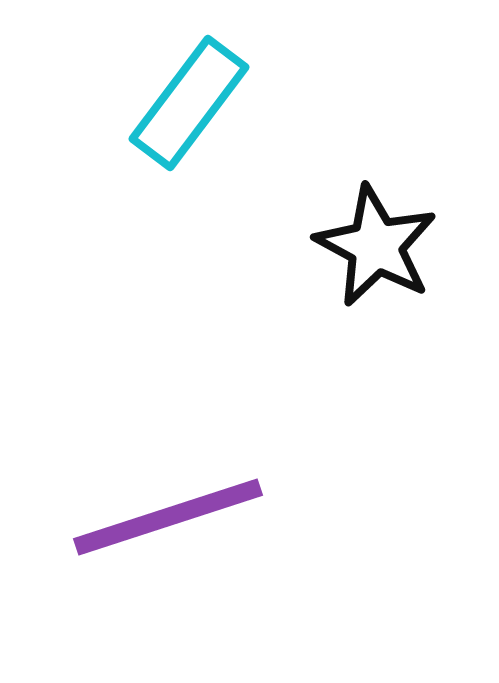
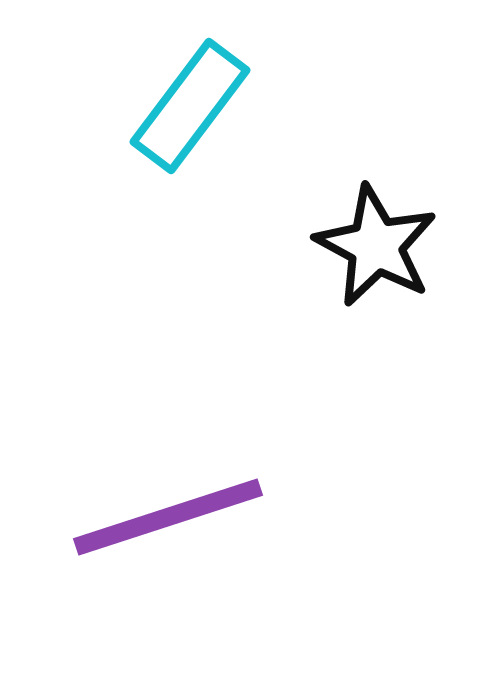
cyan rectangle: moved 1 px right, 3 px down
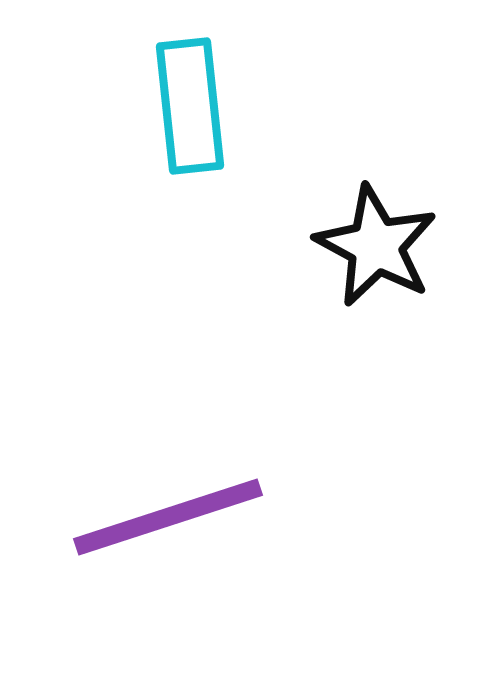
cyan rectangle: rotated 43 degrees counterclockwise
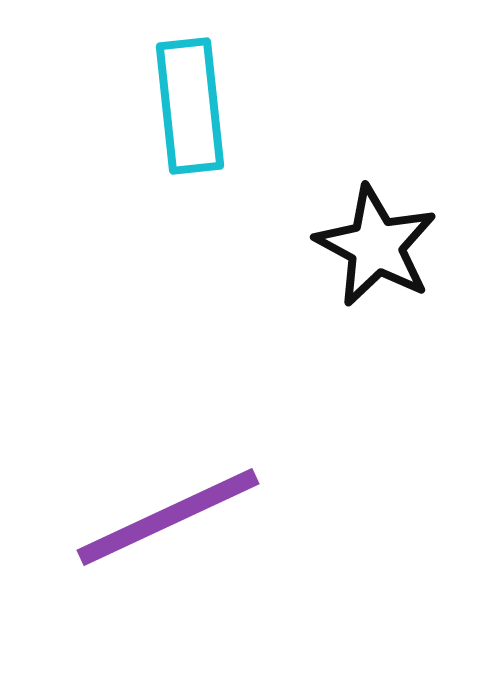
purple line: rotated 7 degrees counterclockwise
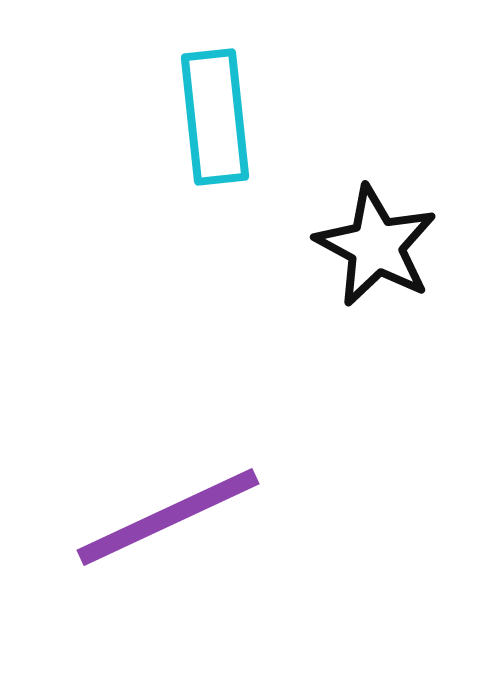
cyan rectangle: moved 25 px right, 11 px down
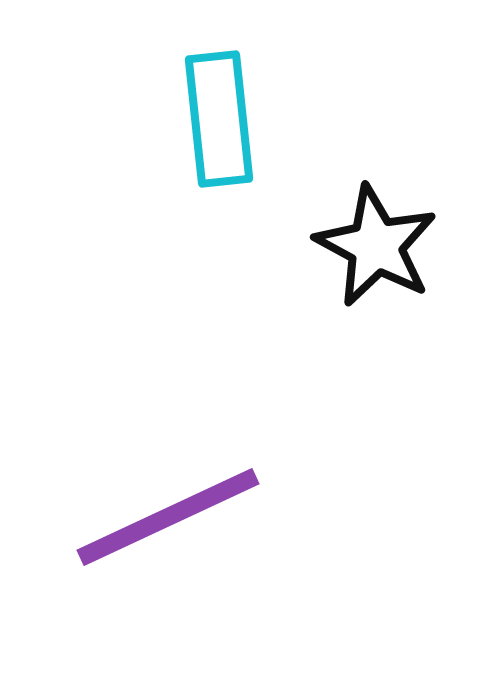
cyan rectangle: moved 4 px right, 2 px down
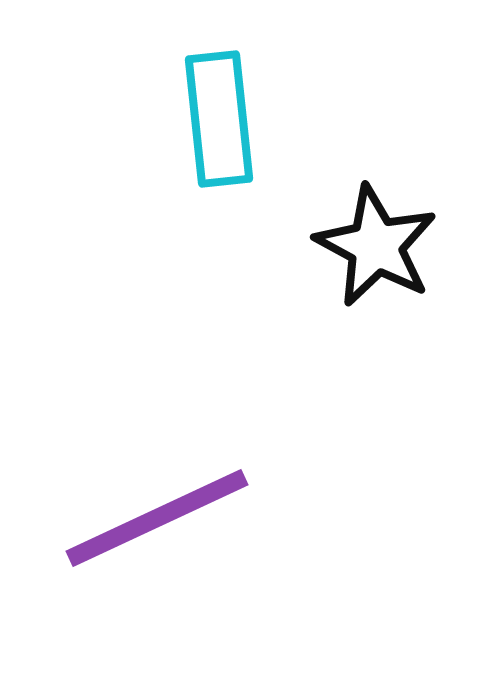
purple line: moved 11 px left, 1 px down
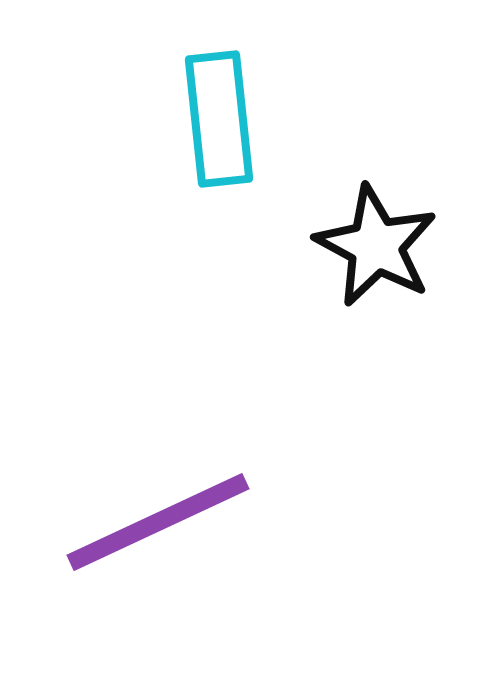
purple line: moved 1 px right, 4 px down
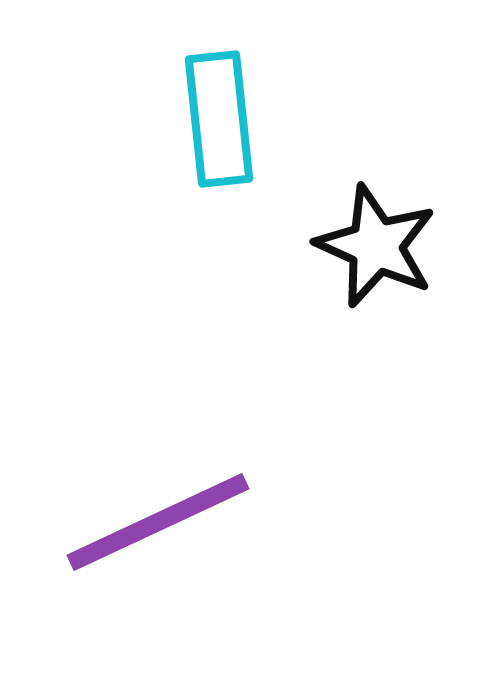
black star: rotated 4 degrees counterclockwise
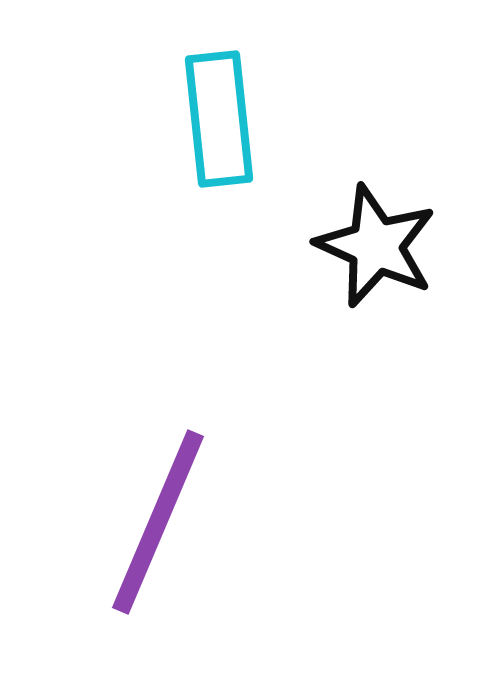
purple line: rotated 42 degrees counterclockwise
